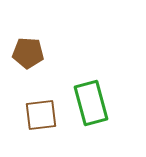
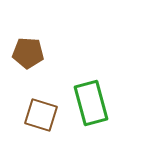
brown square: rotated 24 degrees clockwise
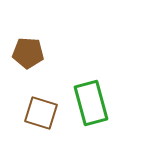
brown square: moved 2 px up
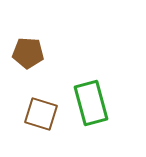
brown square: moved 1 px down
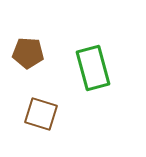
green rectangle: moved 2 px right, 35 px up
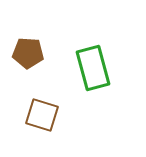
brown square: moved 1 px right, 1 px down
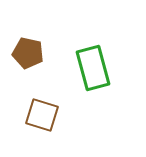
brown pentagon: rotated 8 degrees clockwise
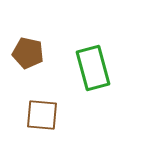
brown square: rotated 12 degrees counterclockwise
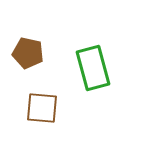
brown square: moved 7 px up
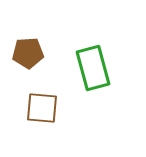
brown pentagon: rotated 16 degrees counterclockwise
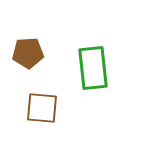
green rectangle: rotated 9 degrees clockwise
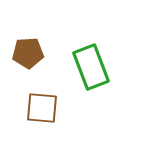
green rectangle: moved 2 px left, 1 px up; rotated 15 degrees counterclockwise
